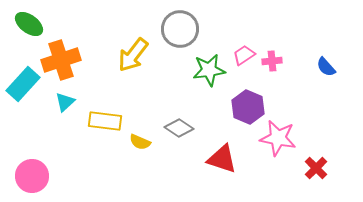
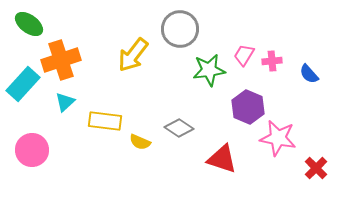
pink trapezoid: rotated 25 degrees counterclockwise
blue semicircle: moved 17 px left, 7 px down
pink circle: moved 26 px up
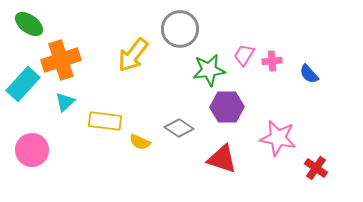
purple hexagon: moved 21 px left; rotated 24 degrees counterclockwise
red cross: rotated 10 degrees counterclockwise
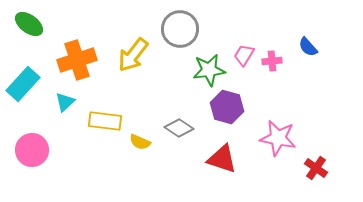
orange cross: moved 16 px right
blue semicircle: moved 1 px left, 27 px up
purple hexagon: rotated 16 degrees clockwise
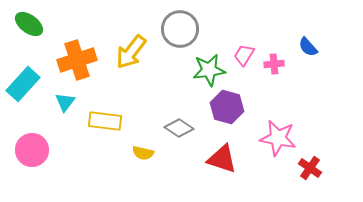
yellow arrow: moved 2 px left, 3 px up
pink cross: moved 2 px right, 3 px down
cyan triangle: rotated 10 degrees counterclockwise
yellow semicircle: moved 3 px right, 11 px down; rotated 10 degrees counterclockwise
red cross: moved 6 px left
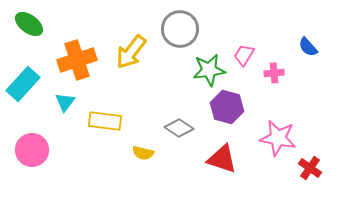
pink cross: moved 9 px down
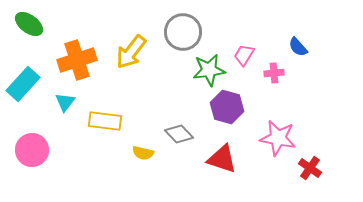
gray circle: moved 3 px right, 3 px down
blue semicircle: moved 10 px left
gray diamond: moved 6 px down; rotated 12 degrees clockwise
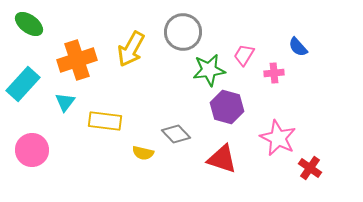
yellow arrow: moved 3 px up; rotated 9 degrees counterclockwise
gray diamond: moved 3 px left
pink star: rotated 15 degrees clockwise
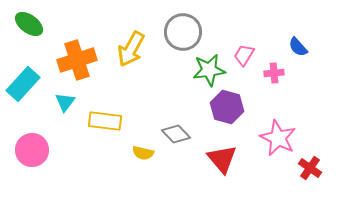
red triangle: rotated 32 degrees clockwise
